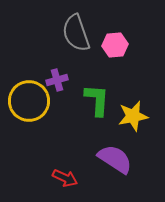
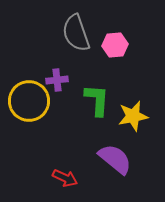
purple cross: rotated 10 degrees clockwise
purple semicircle: rotated 6 degrees clockwise
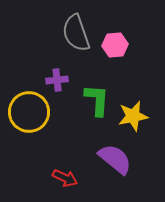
yellow circle: moved 11 px down
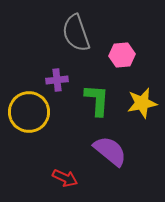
pink hexagon: moved 7 px right, 10 px down
yellow star: moved 9 px right, 13 px up
purple semicircle: moved 5 px left, 8 px up
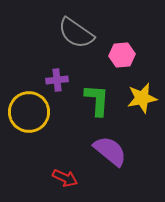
gray semicircle: rotated 36 degrees counterclockwise
yellow star: moved 5 px up
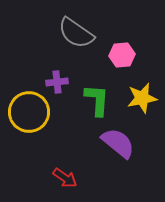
purple cross: moved 2 px down
purple semicircle: moved 8 px right, 8 px up
red arrow: rotated 10 degrees clockwise
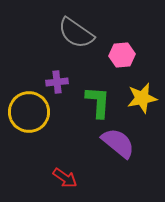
green L-shape: moved 1 px right, 2 px down
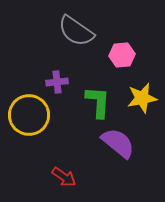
gray semicircle: moved 2 px up
yellow circle: moved 3 px down
red arrow: moved 1 px left, 1 px up
